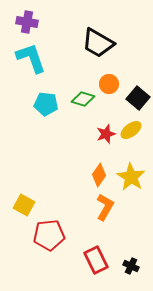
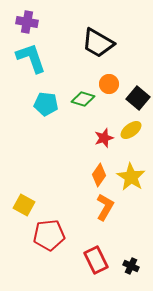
red star: moved 2 px left, 4 px down
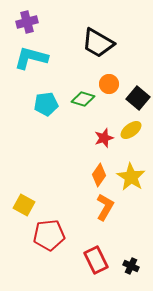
purple cross: rotated 25 degrees counterclockwise
cyan L-shape: rotated 56 degrees counterclockwise
cyan pentagon: rotated 15 degrees counterclockwise
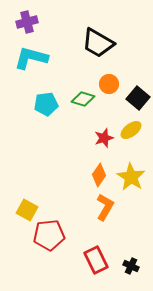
yellow square: moved 3 px right, 5 px down
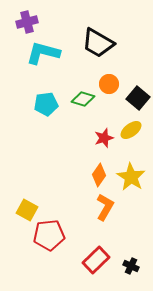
cyan L-shape: moved 12 px right, 5 px up
red rectangle: rotated 72 degrees clockwise
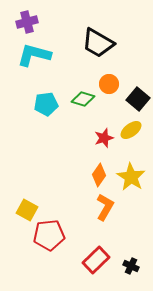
cyan L-shape: moved 9 px left, 2 px down
black square: moved 1 px down
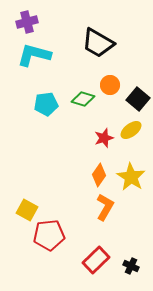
orange circle: moved 1 px right, 1 px down
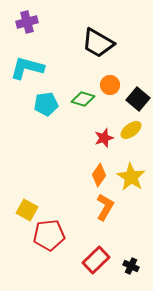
cyan L-shape: moved 7 px left, 13 px down
